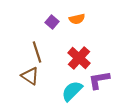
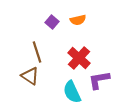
orange semicircle: moved 1 px right, 1 px down
cyan semicircle: moved 1 px down; rotated 70 degrees counterclockwise
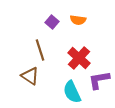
orange semicircle: rotated 21 degrees clockwise
brown line: moved 3 px right, 2 px up
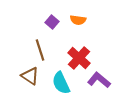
purple L-shape: rotated 50 degrees clockwise
cyan semicircle: moved 11 px left, 9 px up
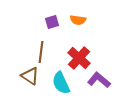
purple square: rotated 32 degrees clockwise
brown line: moved 1 px right, 2 px down; rotated 25 degrees clockwise
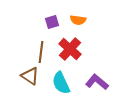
red cross: moved 9 px left, 9 px up
purple L-shape: moved 2 px left, 2 px down
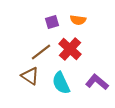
brown line: rotated 45 degrees clockwise
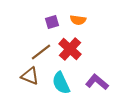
brown triangle: rotated 12 degrees counterclockwise
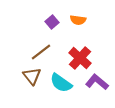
purple square: rotated 24 degrees counterclockwise
red cross: moved 10 px right, 9 px down
brown triangle: moved 2 px right; rotated 30 degrees clockwise
cyan semicircle: rotated 30 degrees counterclockwise
